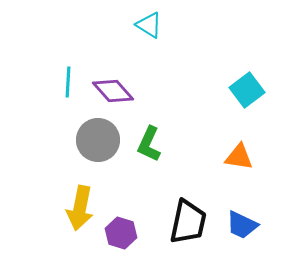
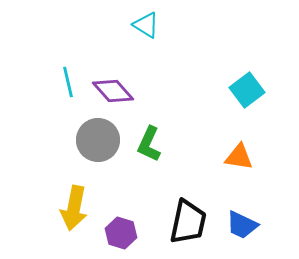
cyan triangle: moved 3 px left
cyan line: rotated 16 degrees counterclockwise
yellow arrow: moved 6 px left
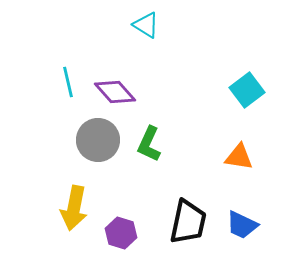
purple diamond: moved 2 px right, 1 px down
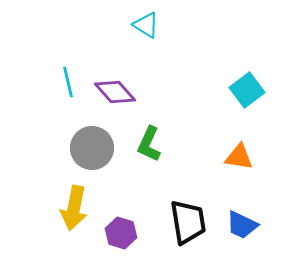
gray circle: moved 6 px left, 8 px down
black trapezoid: rotated 21 degrees counterclockwise
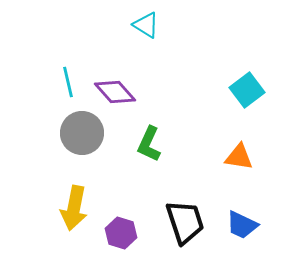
gray circle: moved 10 px left, 15 px up
black trapezoid: moved 3 px left; rotated 9 degrees counterclockwise
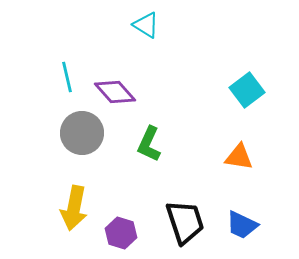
cyan line: moved 1 px left, 5 px up
